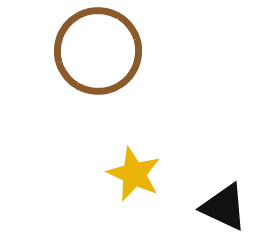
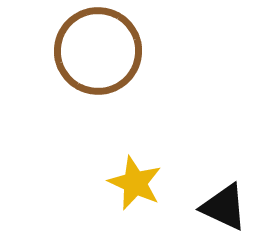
yellow star: moved 1 px right, 9 px down
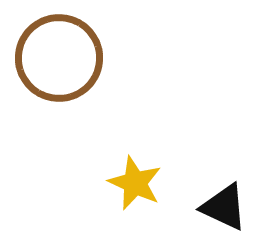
brown circle: moved 39 px left, 7 px down
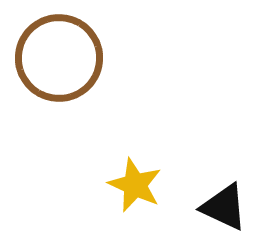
yellow star: moved 2 px down
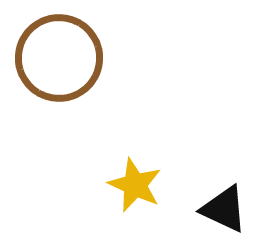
black triangle: moved 2 px down
